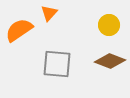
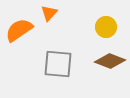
yellow circle: moved 3 px left, 2 px down
gray square: moved 1 px right
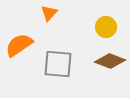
orange semicircle: moved 15 px down
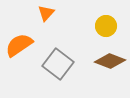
orange triangle: moved 3 px left
yellow circle: moved 1 px up
gray square: rotated 32 degrees clockwise
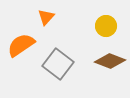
orange triangle: moved 4 px down
orange semicircle: moved 2 px right
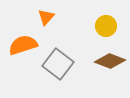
orange semicircle: moved 2 px right; rotated 16 degrees clockwise
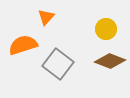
yellow circle: moved 3 px down
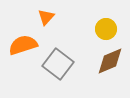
brown diamond: rotated 44 degrees counterclockwise
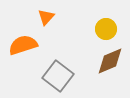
gray square: moved 12 px down
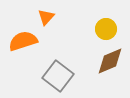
orange semicircle: moved 4 px up
